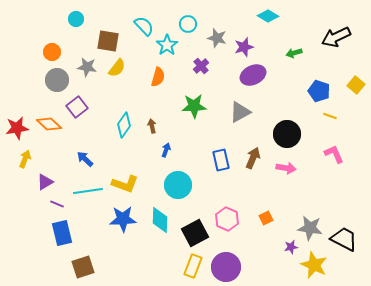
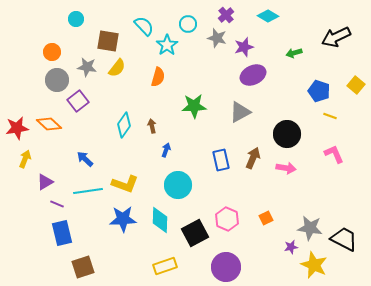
purple cross at (201, 66): moved 25 px right, 51 px up
purple square at (77, 107): moved 1 px right, 6 px up
yellow rectangle at (193, 266): moved 28 px left; rotated 50 degrees clockwise
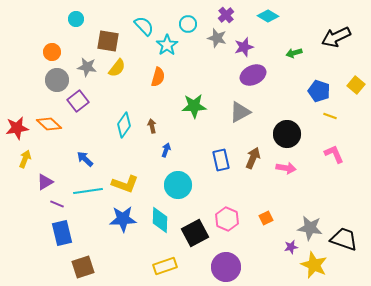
black trapezoid at (344, 239): rotated 8 degrees counterclockwise
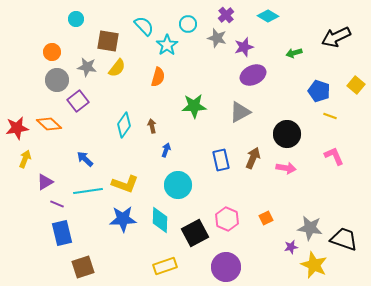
pink L-shape at (334, 154): moved 2 px down
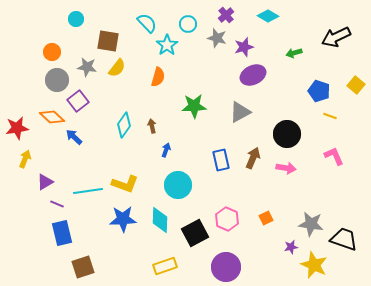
cyan semicircle at (144, 26): moved 3 px right, 3 px up
orange diamond at (49, 124): moved 3 px right, 7 px up
blue arrow at (85, 159): moved 11 px left, 22 px up
gray star at (310, 228): moved 1 px right, 4 px up
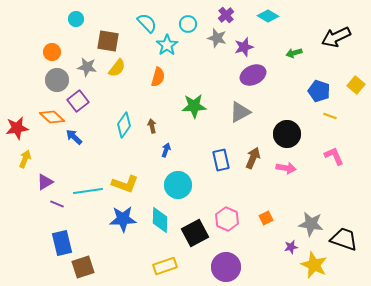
blue rectangle at (62, 233): moved 10 px down
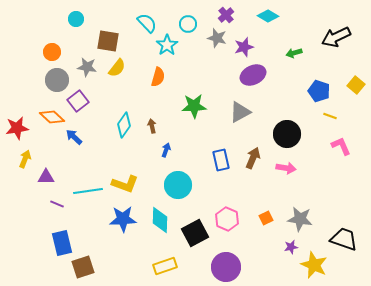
pink L-shape at (334, 156): moved 7 px right, 10 px up
purple triangle at (45, 182): moved 1 px right, 5 px up; rotated 30 degrees clockwise
gray star at (311, 224): moved 11 px left, 5 px up
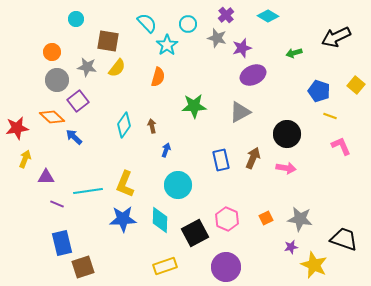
purple star at (244, 47): moved 2 px left, 1 px down
yellow L-shape at (125, 184): rotated 92 degrees clockwise
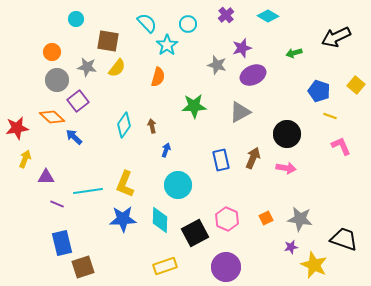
gray star at (217, 38): moved 27 px down
